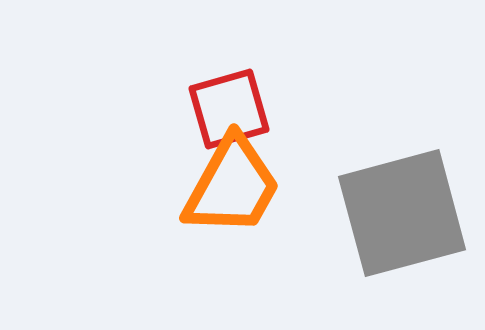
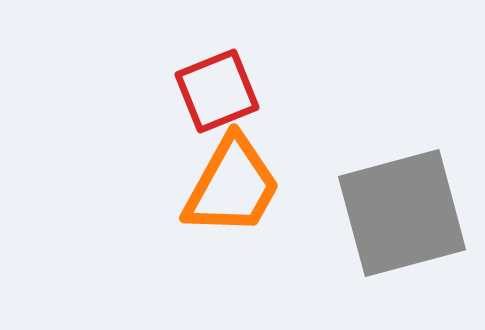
red square: moved 12 px left, 18 px up; rotated 6 degrees counterclockwise
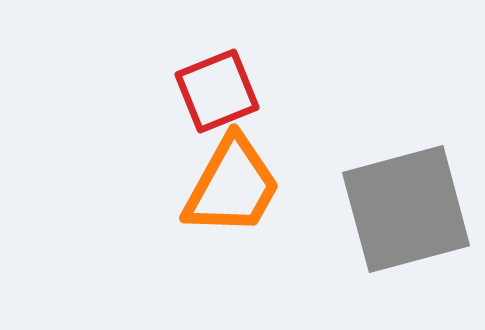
gray square: moved 4 px right, 4 px up
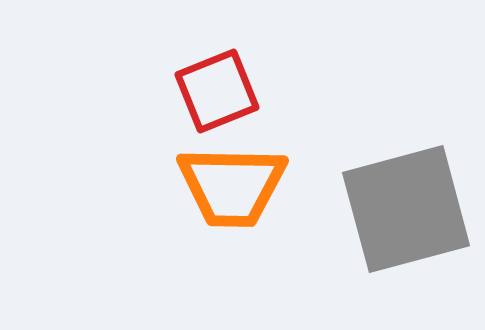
orange trapezoid: rotated 62 degrees clockwise
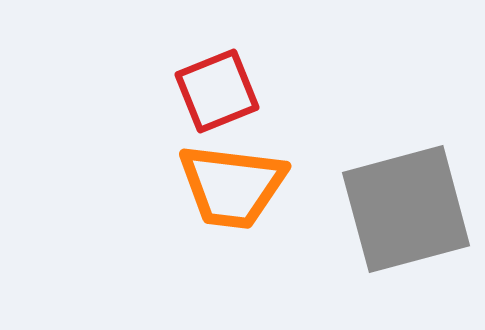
orange trapezoid: rotated 6 degrees clockwise
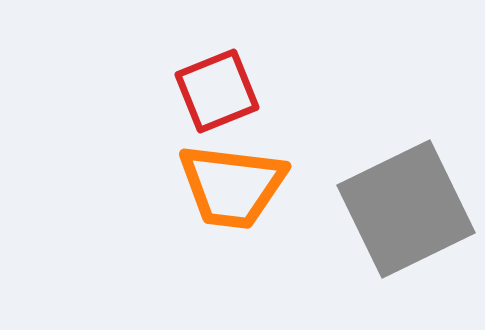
gray square: rotated 11 degrees counterclockwise
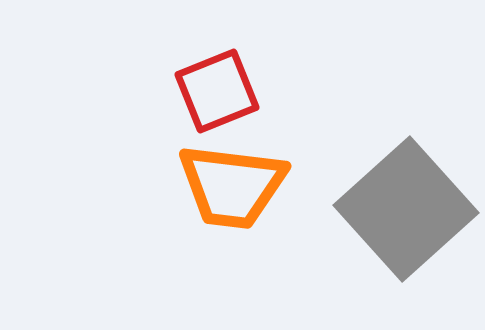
gray square: rotated 16 degrees counterclockwise
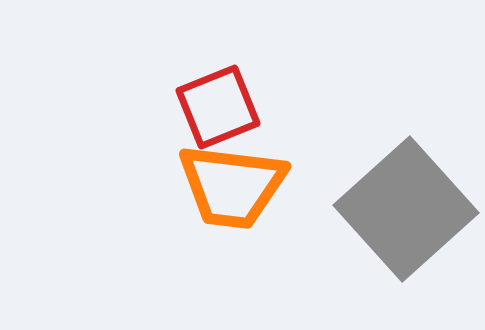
red square: moved 1 px right, 16 px down
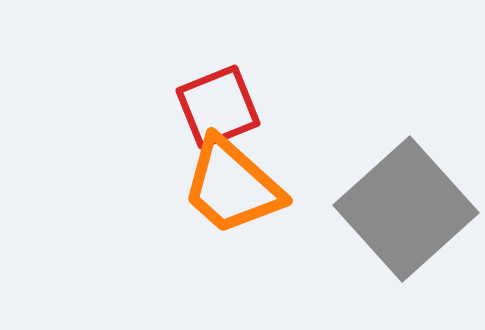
orange trapezoid: rotated 35 degrees clockwise
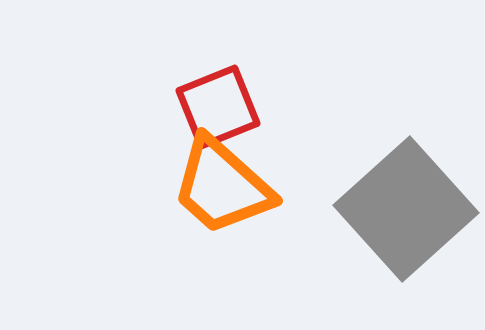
orange trapezoid: moved 10 px left
